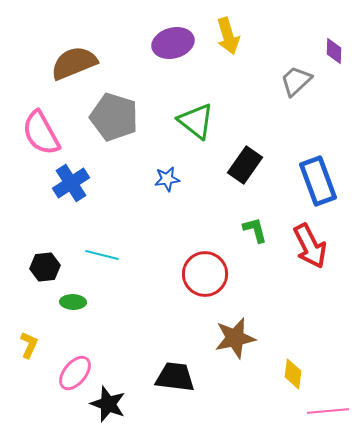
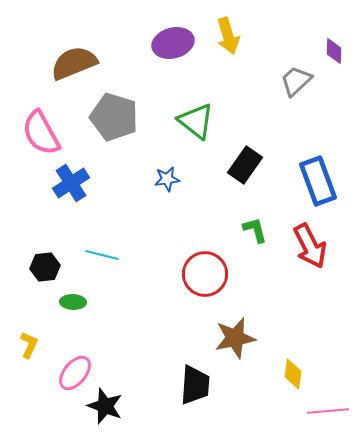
black trapezoid: moved 20 px right, 8 px down; rotated 87 degrees clockwise
black star: moved 3 px left, 2 px down
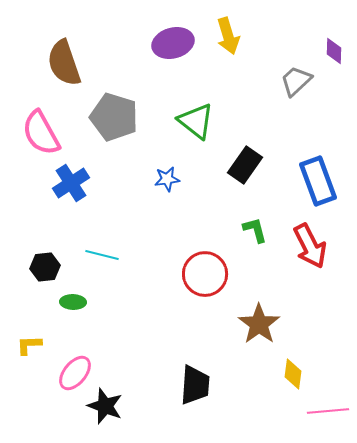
brown semicircle: moved 10 px left; rotated 87 degrees counterclockwise
brown star: moved 24 px right, 14 px up; rotated 24 degrees counterclockwise
yellow L-shape: rotated 116 degrees counterclockwise
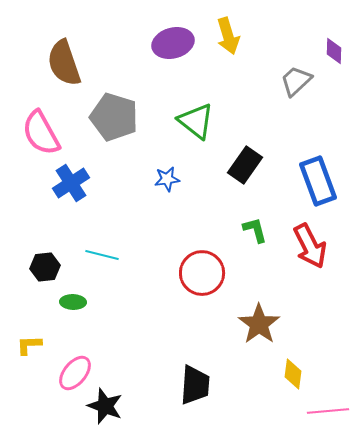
red circle: moved 3 px left, 1 px up
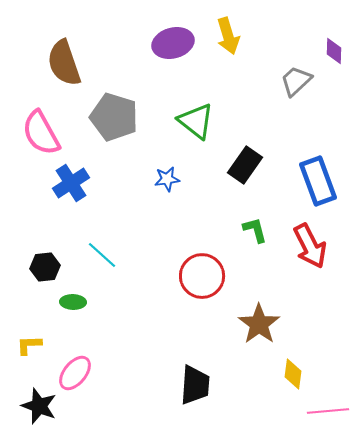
cyan line: rotated 28 degrees clockwise
red circle: moved 3 px down
black star: moved 66 px left
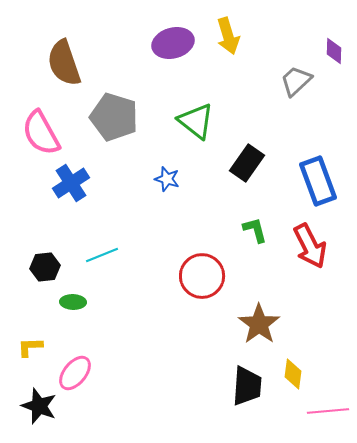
black rectangle: moved 2 px right, 2 px up
blue star: rotated 25 degrees clockwise
cyan line: rotated 64 degrees counterclockwise
yellow L-shape: moved 1 px right, 2 px down
black trapezoid: moved 52 px right, 1 px down
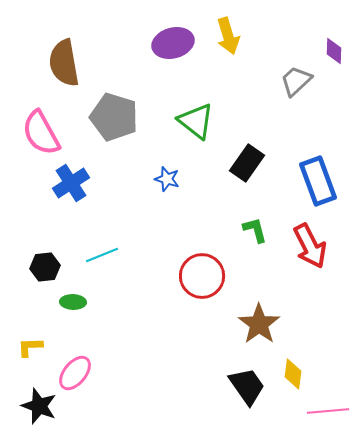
brown semicircle: rotated 9 degrees clockwise
black trapezoid: rotated 39 degrees counterclockwise
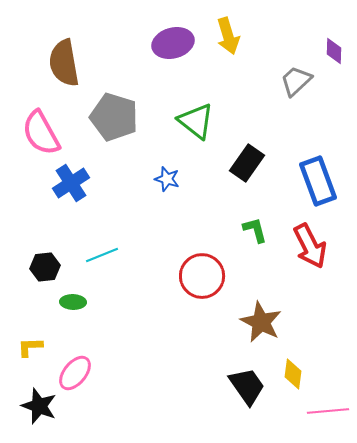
brown star: moved 2 px right, 2 px up; rotated 9 degrees counterclockwise
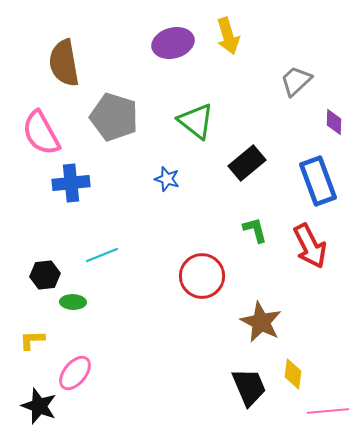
purple diamond: moved 71 px down
black rectangle: rotated 15 degrees clockwise
blue cross: rotated 27 degrees clockwise
black hexagon: moved 8 px down
yellow L-shape: moved 2 px right, 7 px up
black trapezoid: moved 2 px right, 1 px down; rotated 12 degrees clockwise
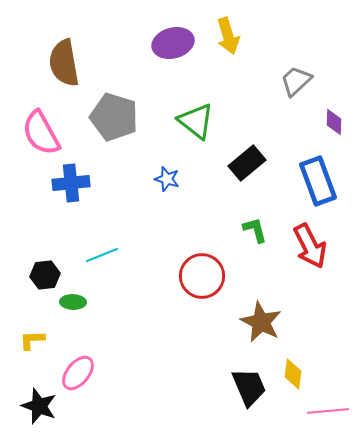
pink ellipse: moved 3 px right
